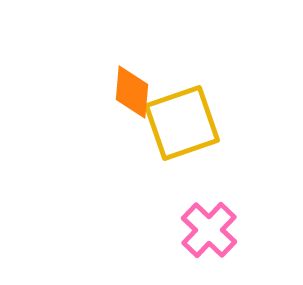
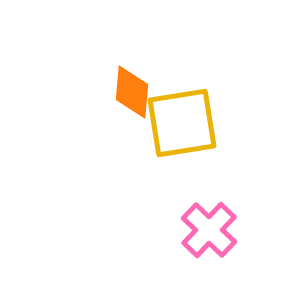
yellow square: rotated 10 degrees clockwise
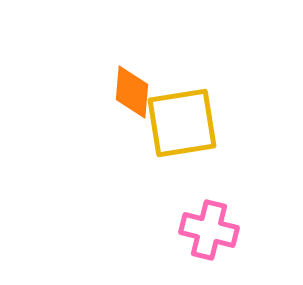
pink cross: rotated 30 degrees counterclockwise
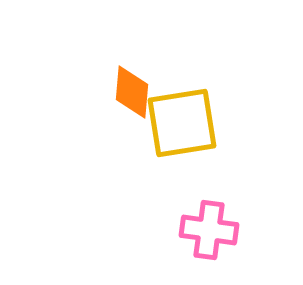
pink cross: rotated 6 degrees counterclockwise
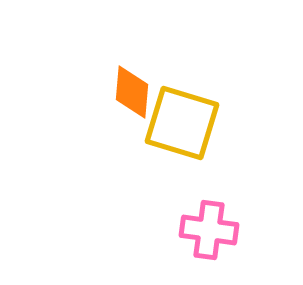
yellow square: rotated 26 degrees clockwise
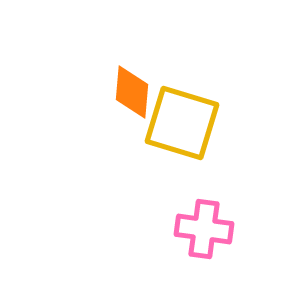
pink cross: moved 5 px left, 1 px up
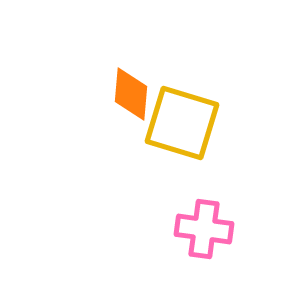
orange diamond: moved 1 px left, 2 px down
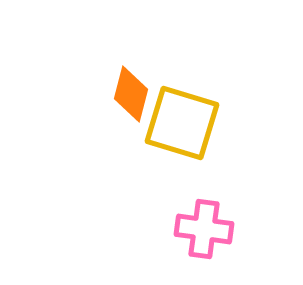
orange diamond: rotated 10 degrees clockwise
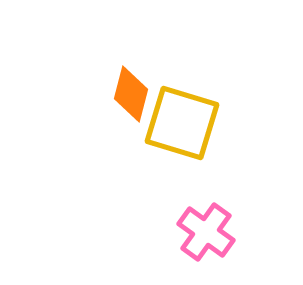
pink cross: moved 2 px right, 3 px down; rotated 28 degrees clockwise
